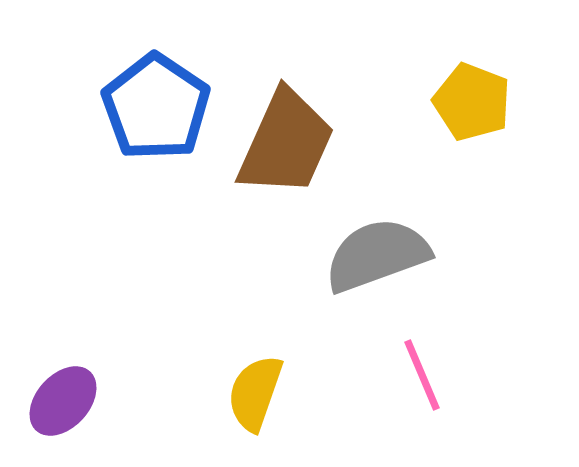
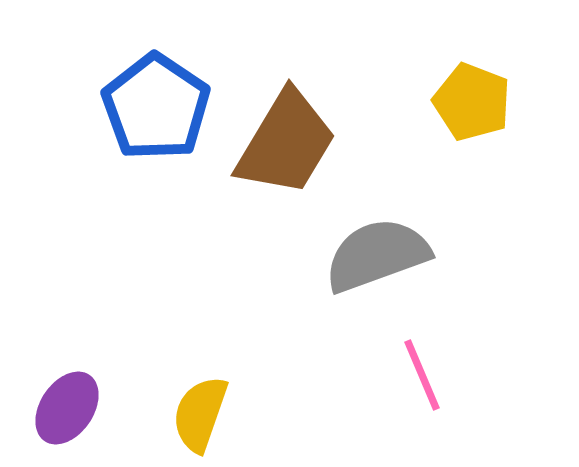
brown trapezoid: rotated 7 degrees clockwise
yellow semicircle: moved 55 px left, 21 px down
purple ellipse: moved 4 px right, 7 px down; rotated 8 degrees counterclockwise
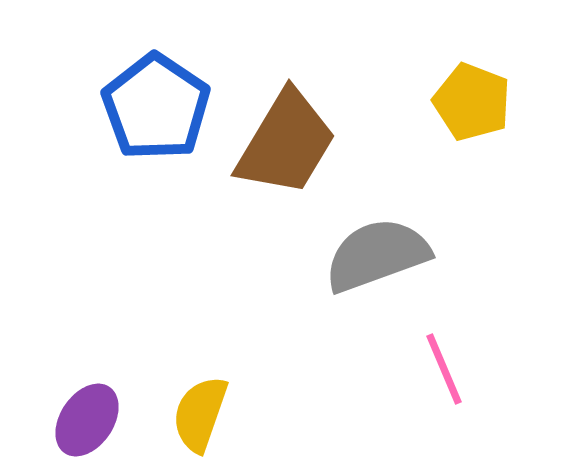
pink line: moved 22 px right, 6 px up
purple ellipse: moved 20 px right, 12 px down
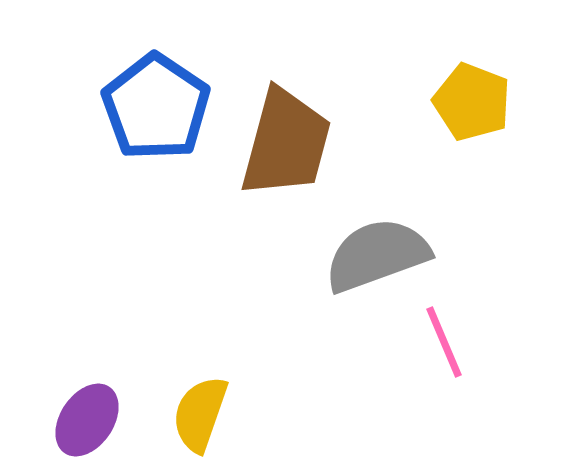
brown trapezoid: rotated 16 degrees counterclockwise
pink line: moved 27 px up
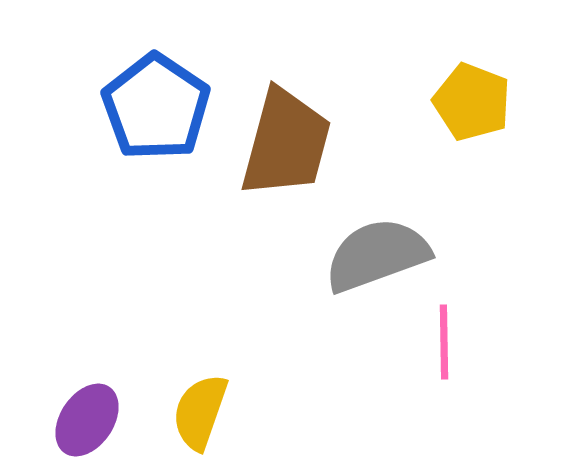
pink line: rotated 22 degrees clockwise
yellow semicircle: moved 2 px up
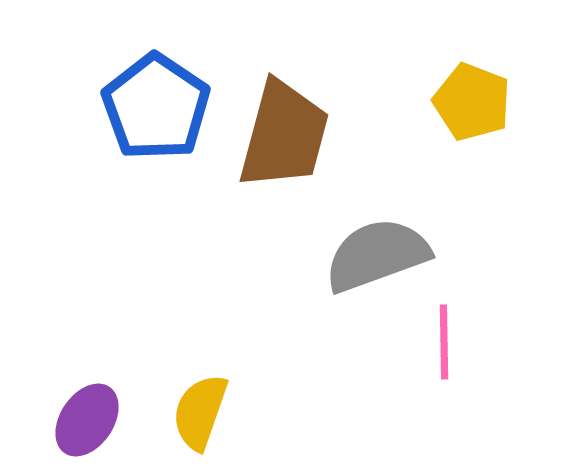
brown trapezoid: moved 2 px left, 8 px up
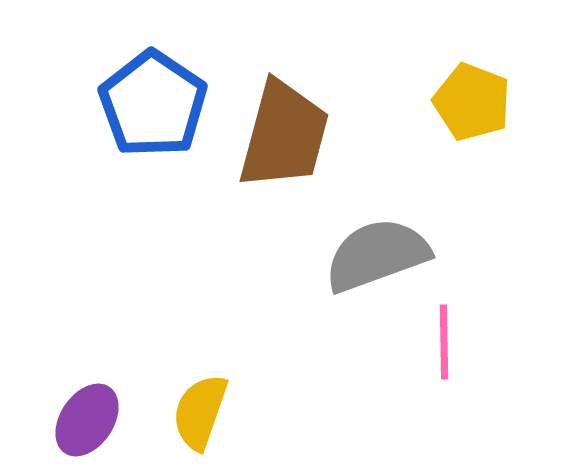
blue pentagon: moved 3 px left, 3 px up
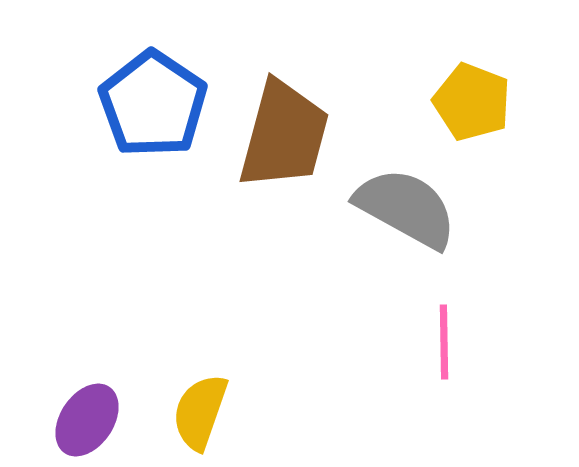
gray semicircle: moved 29 px right, 47 px up; rotated 49 degrees clockwise
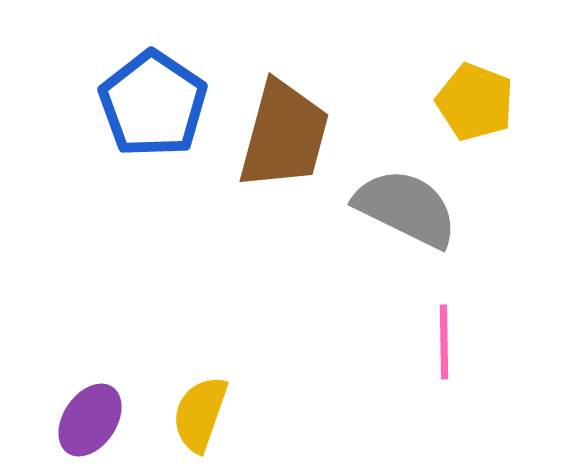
yellow pentagon: moved 3 px right
gray semicircle: rotated 3 degrees counterclockwise
yellow semicircle: moved 2 px down
purple ellipse: moved 3 px right
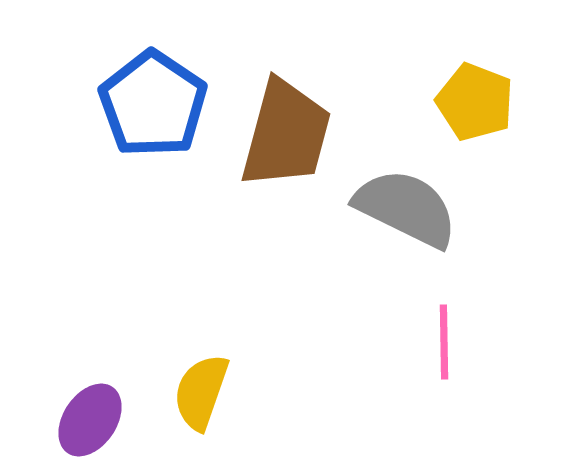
brown trapezoid: moved 2 px right, 1 px up
yellow semicircle: moved 1 px right, 22 px up
